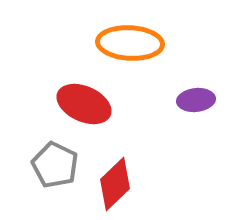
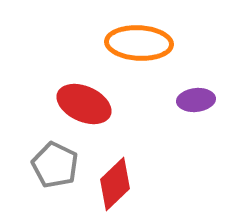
orange ellipse: moved 9 px right
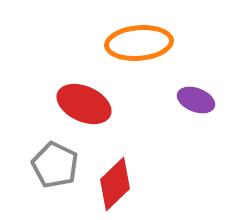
orange ellipse: rotated 8 degrees counterclockwise
purple ellipse: rotated 27 degrees clockwise
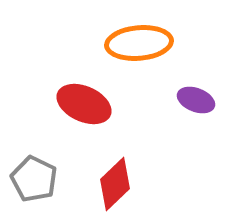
gray pentagon: moved 21 px left, 14 px down
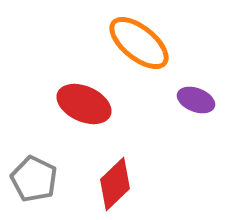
orange ellipse: rotated 44 degrees clockwise
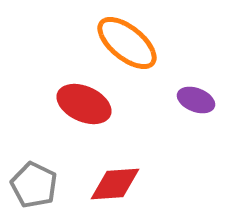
orange ellipse: moved 12 px left
gray pentagon: moved 6 px down
red diamond: rotated 40 degrees clockwise
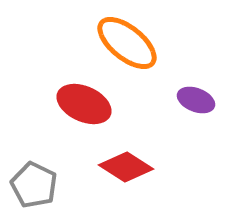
red diamond: moved 11 px right, 17 px up; rotated 36 degrees clockwise
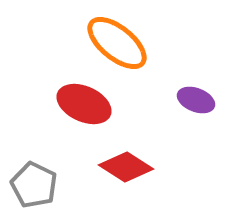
orange ellipse: moved 10 px left
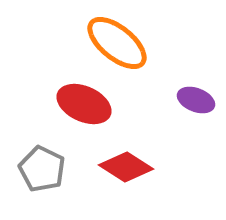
gray pentagon: moved 8 px right, 16 px up
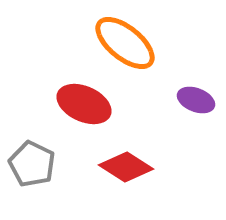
orange ellipse: moved 8 px right
gray pentagon: moved 10 px left, 5 px up
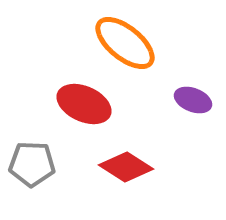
purple ellipse: moved 3 px left
gray pentagon: rotated 24 degrees counterclockwise
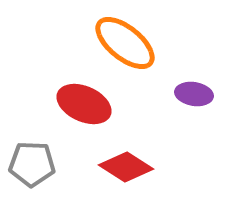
purple ellipse: moved 1 px right, 6 px up; rotated 12 degrees counterclockwise
